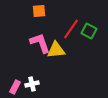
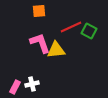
red line: moved 2 px up; rotated 30 degrees clockwise
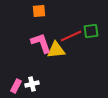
red line: moved 9 px down
green square: moved 2 px right; rotated 35 degrees counterclockwise
pink L-shape: moved 1 px right
pink rectangle: moved 1 px right, 1 px up
